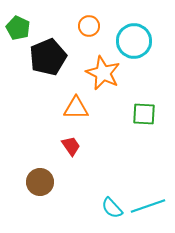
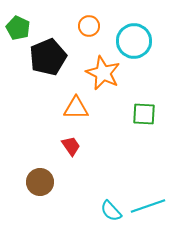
cyan semicircle: moved 1 px left, 3 px down
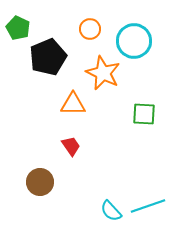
orange circle: moved 1 px right, 3 px down
orange triangle: moved 3 px left, 4 px up
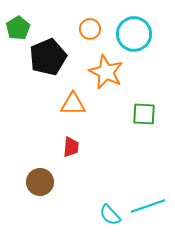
green pentagon: rotated 15 degrees clockwise
cyan circle: moved 7 px up
orange star: moved 3 px right, 1 px up
red trapezoid: moved 1 px down; rotated 40 degrees clockwise
cyan semicircle: moved 1 px left, 4 px down
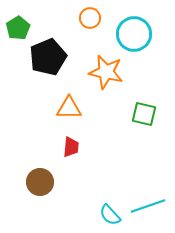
orange circle: moved 11 px up
orange star: rotated 12 degrees counterclockwise
orange triangle: moved 4 px left, 4 px down
green square: rotated 10 degrees clockwise
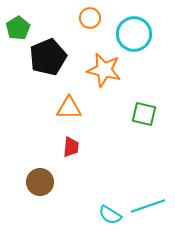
orange star: moved 2 px left, 2 px up
cyan semicircle: rotated 15 degrees counterclockwise
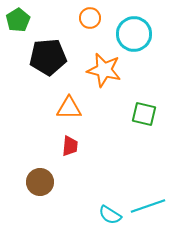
green pentagon: moved 8 px up
black pentagon: rotated 18 degrees clockwise
red trapezoid: moved 1 px left, 1 px up
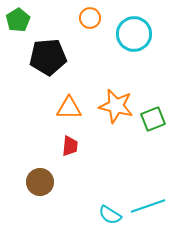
orange star: moved 12 px right, 36 px down
green square: moved 9 px right, 5 px down; rotated 35 degrees counterclockwise
